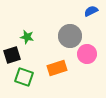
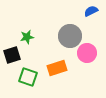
green star: rotated 24 degrees counterclockwise
pink circle: moved 1 px up
green square: moved 4 px right
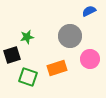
blue semicircle: moved 2 px left
pink circle: moved 3 px right, 6 px down
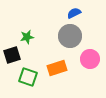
blue semicircle: moved 15 px left, 2 px down
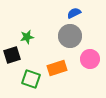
green square: moved 3 px right, 2 px down
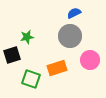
pink circle: moved 1 px down
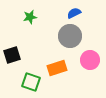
green star: moved 3 px right, 20 px up
green square: moved 3 px down
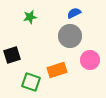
orange rectangle: moved 2 px down
